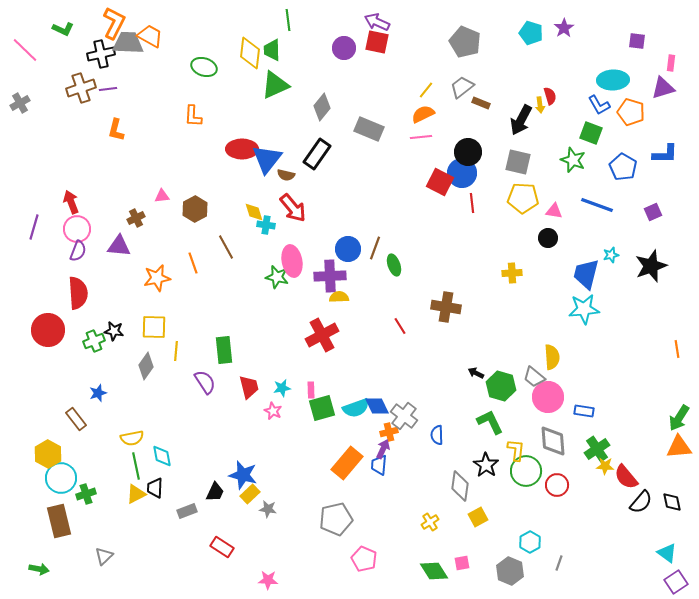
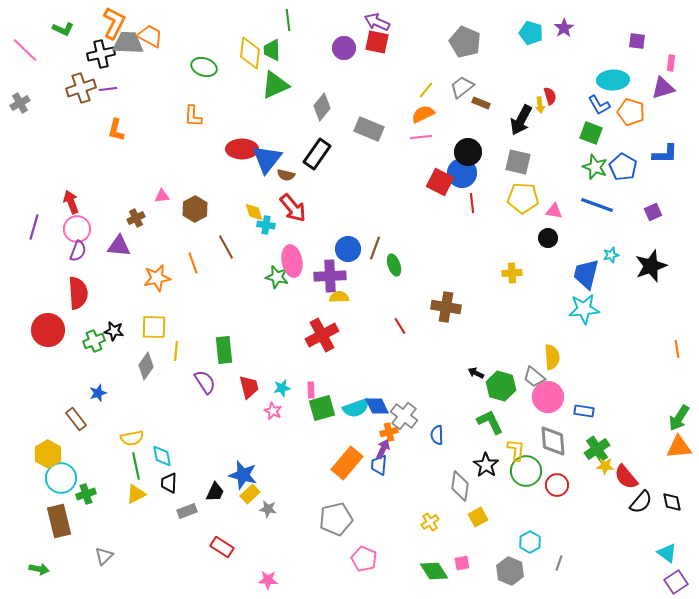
green star at (573, 160): moved 22 px right, 7 px down
black trapezoid at (155, 488): moved 14 px right, 5 px up
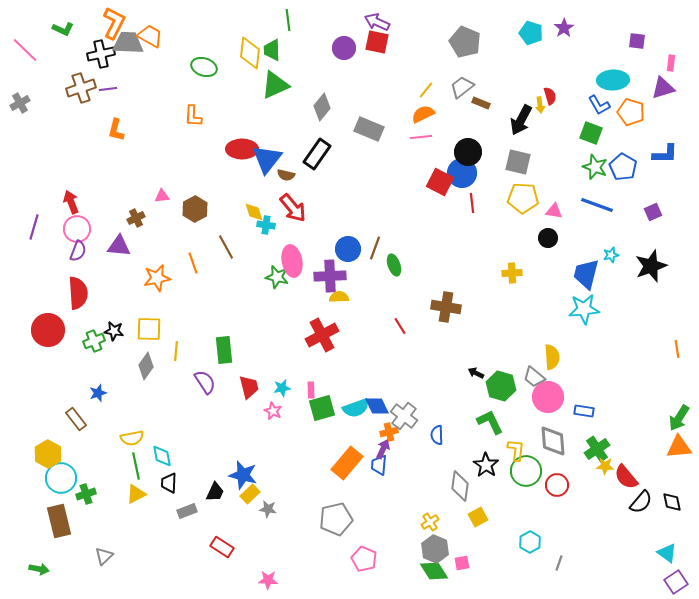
yellow square at (154, 327): moved 5 px left, 2 px down
gray hexagon at (510, 571): moved 75 px left, 22 px up
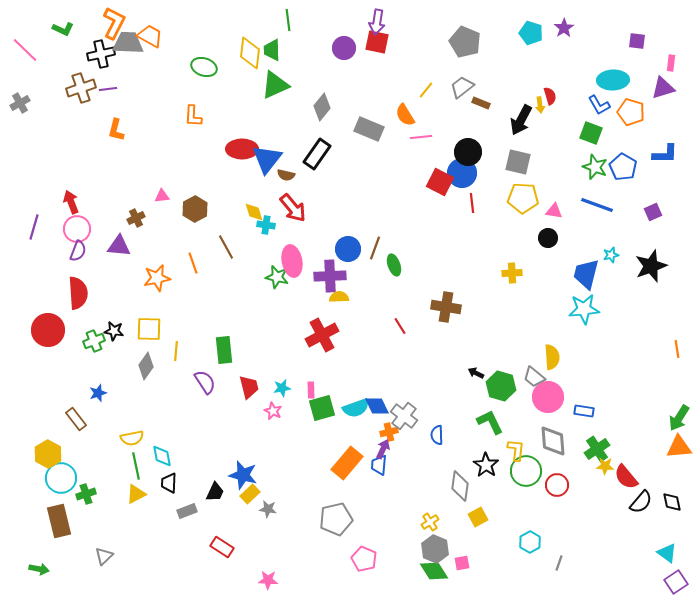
purple arrow at (377, 22): rotated 105 degrees counterclockwise
orange semicircle at (423, 114): moved 18 px left, 1 px down; rotated 95 degrees counterclockwise
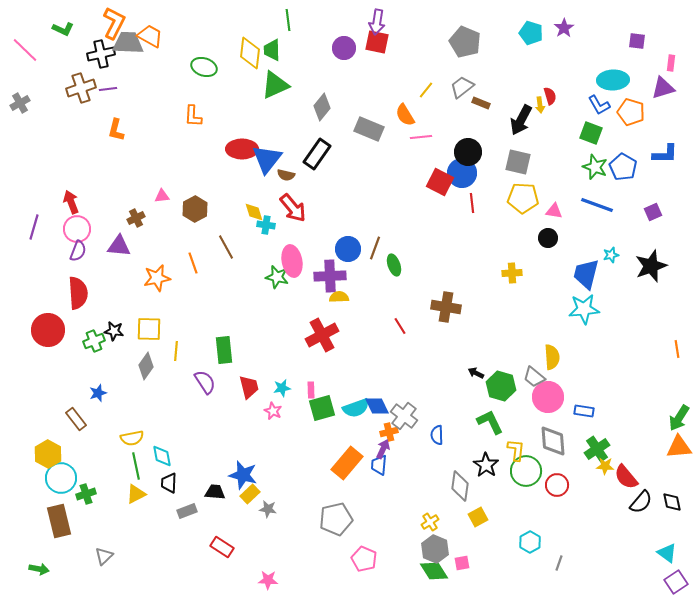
black trapezoid at (215, 492): rotated 110 degrees counterclockwise
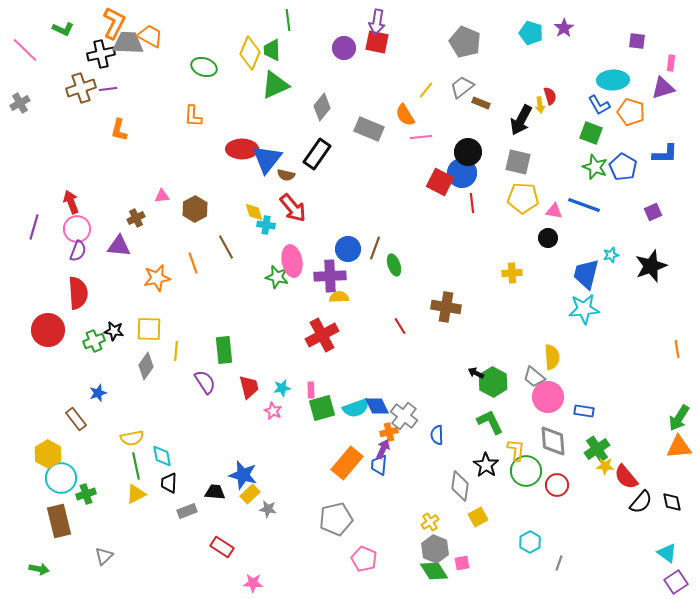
yellow diamond at (250, 53): rotated 16 degrees clockwise
orange L-shape at (116, 130): moved 3 px right
blue line at (597, 205): moved 13 px left
green hexagon at (501, 386): moved 8 px left, 4 px up; rotated 12 degrees clockwise
pink star at (268, 580): moved 15 px left, 3 px down
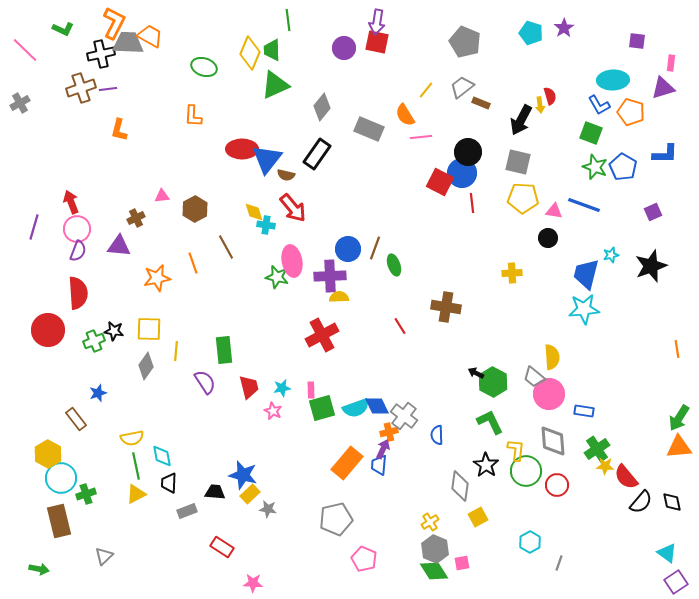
pink circle at (548, 397): moved 1 px right, 3 px up
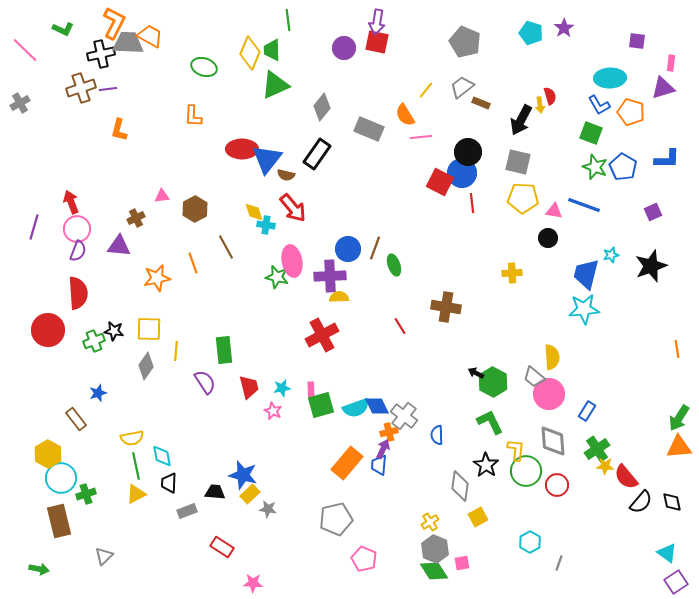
cyan ellipse at (613, 80): moved 3 px left, 2 px up
blue L-shape at (665, 154): moved 2 px right, 5 px down
green square at (322, 408): moved 1 px left, 3 px up
blue rectangle at (584, 411): moved 3 px right; rotated 66 degrees counterclockwise
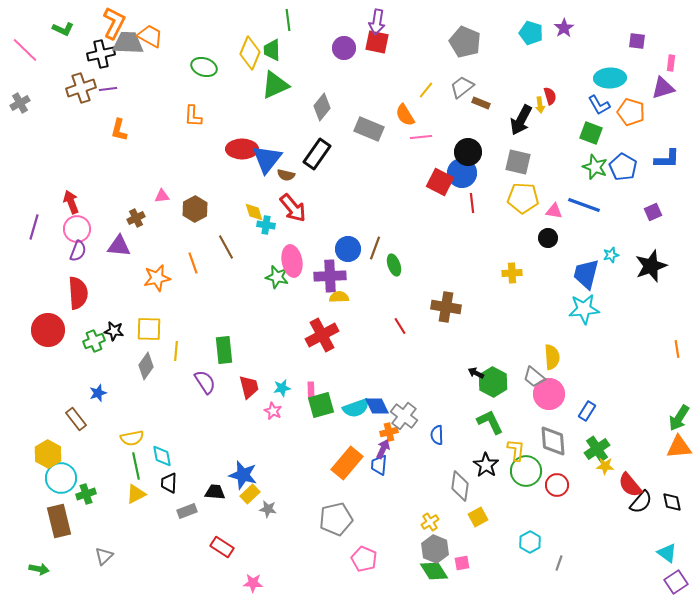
red semicircle at (626, 477): moved 4 px right, 8 px down
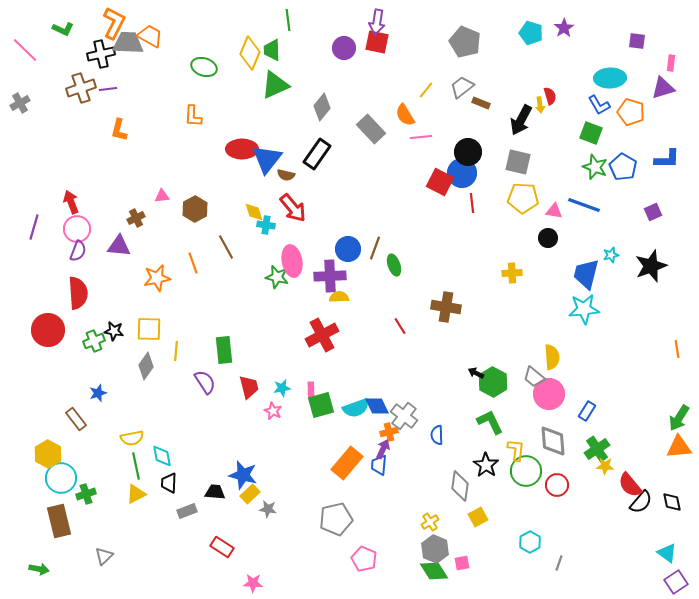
gray rectangle at (369, 129): moved 2 px right; rotated 24 degrees clockwise
